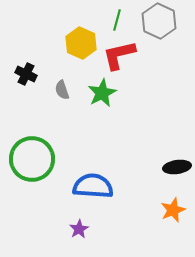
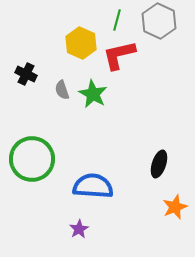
green star: moved 9 px left, 1 px down; rotated 16 degrees counterclockwise
black ellipse: moved 18 px left, 3 px up; rotated 64 degrees counterclockwise
orange star: moved 2 px right, 3 px up
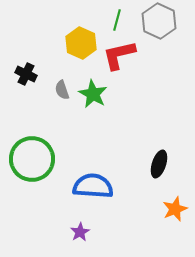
orange star: moved 2 px down
purple star: moved 1 px right, 3 px down
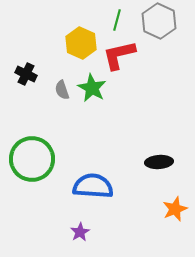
green star: moved 1 px left, 6 px up
black ellipse: moved 2 px up; rotated 68 degrees clockwise
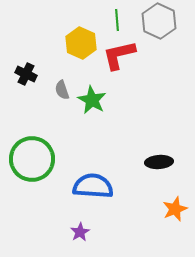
green line: rotated 20 degrees counterclockwise
green star: moved 12 px down
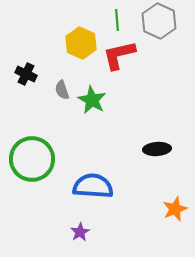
black ellipse: moved 2 px left, 13 px up
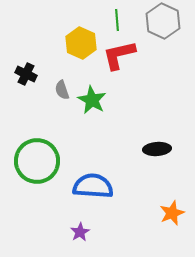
gray hexagon: moved 4 px right
green circle: moved 5 px right, 2 px down
orange star: moved 3 px left, 4 px down
